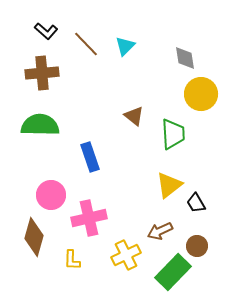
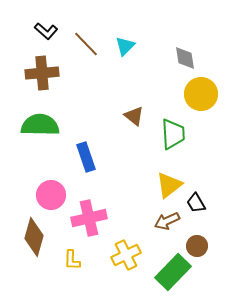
blue rectangle: moved 4 px left
brown arrow: moved 7 px right, 10 px up
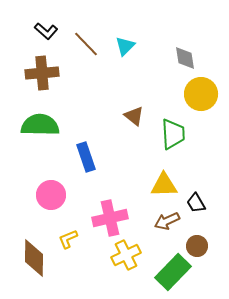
yellow triangle: moved 5 px left; rotated 36 degrees clockwise
pink cross: moved 21 px right
brown diamond: moved 21 px down; rotated 15 degrees counterclockwise
yellow L-shape: moved 4 px left, 21 px up; rotated 65 degrees clockwise
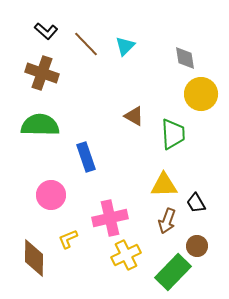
brown cross: rotated 24 degrees clockwise
brown triangle: rotated 10 degrees counterclockwise
brown arrow: rotated 45 degrees counterclockwise
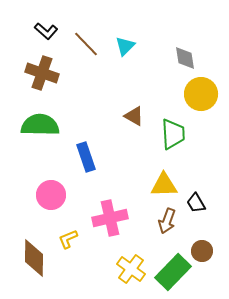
brown circle: moved 5 px right, 5 px down
yellow cross: moved 5 px right, 14 px down; rotated 28 degrees counterclockwise
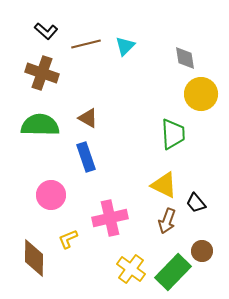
brown line: rotated 60 degrees counterclockwise
brown triangle: moved 46 px left, 2 px down
yellow triangle: rotated 28 degrees clockwise
black trapezoid: rotated 10 degrees counterclockwise
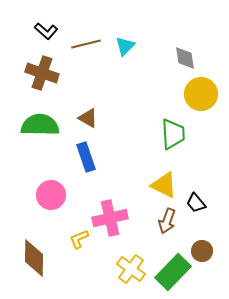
yellow L-shape: moved 11 px right
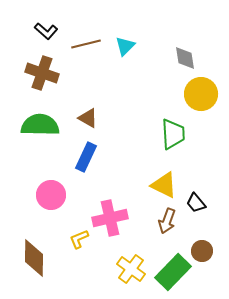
blue rectangle: rotated 44 degrees clockwise
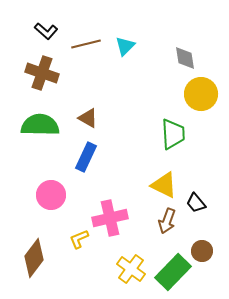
brown diamond: rotated 36 degrees clockwise
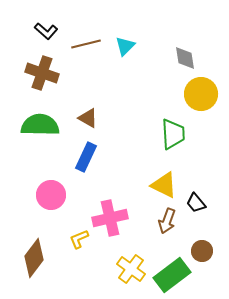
green rectangle: moved 1 px left, 3 px down; rotated 9 degrees clockwise
